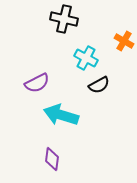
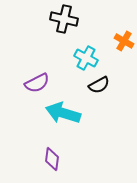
cyan arrow: moved 2 px right, 2 px up
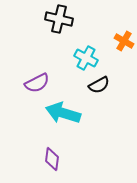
black cross: moved 5 px left
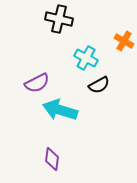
cyan arrow: moved 3 px left, 3 px up
